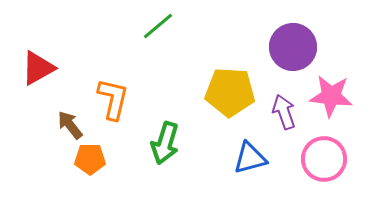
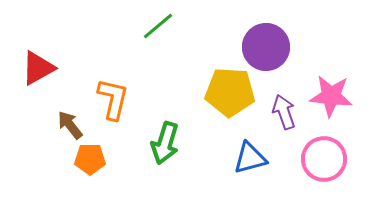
purple circle: moved 27 px left
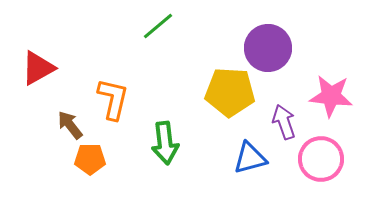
purple circle: moved 2 px right, 1 px down
purple arrow: moved 10 px down
green arrow: rotated 24 degrees counterclockwise
pink circle: moved 3 px left
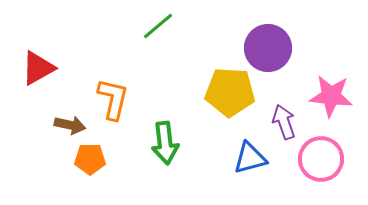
brown arrow: rotated 140 degrees clockwise
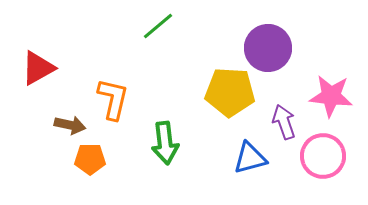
pink circle: moved 2 px right, 3 px up
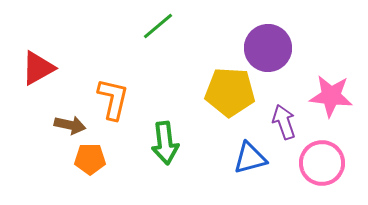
pink circle: moved 1 px left, 7 px down
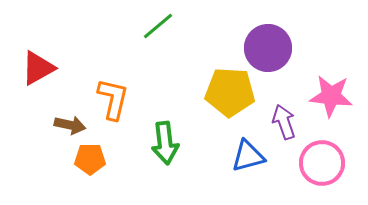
blue triangle: moved 2 px left, 2 px up
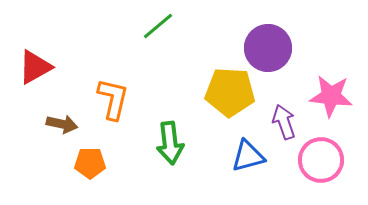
red triangle: moved 3 px left, 1 px up
brown arrow: moved 8 px left, 1 px up
green arrow: moved 5 px right
orange pentagon: moved 4 px down
pink circle: moved 1 px left, 3 px up
